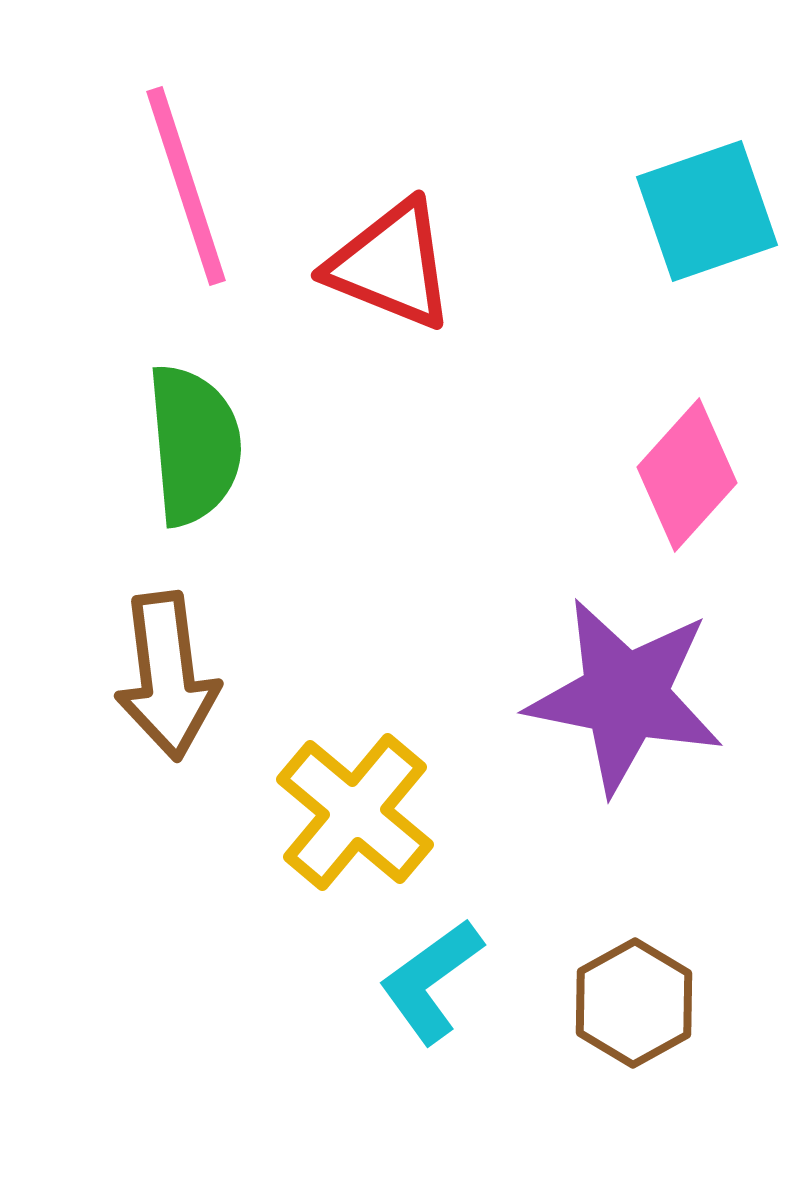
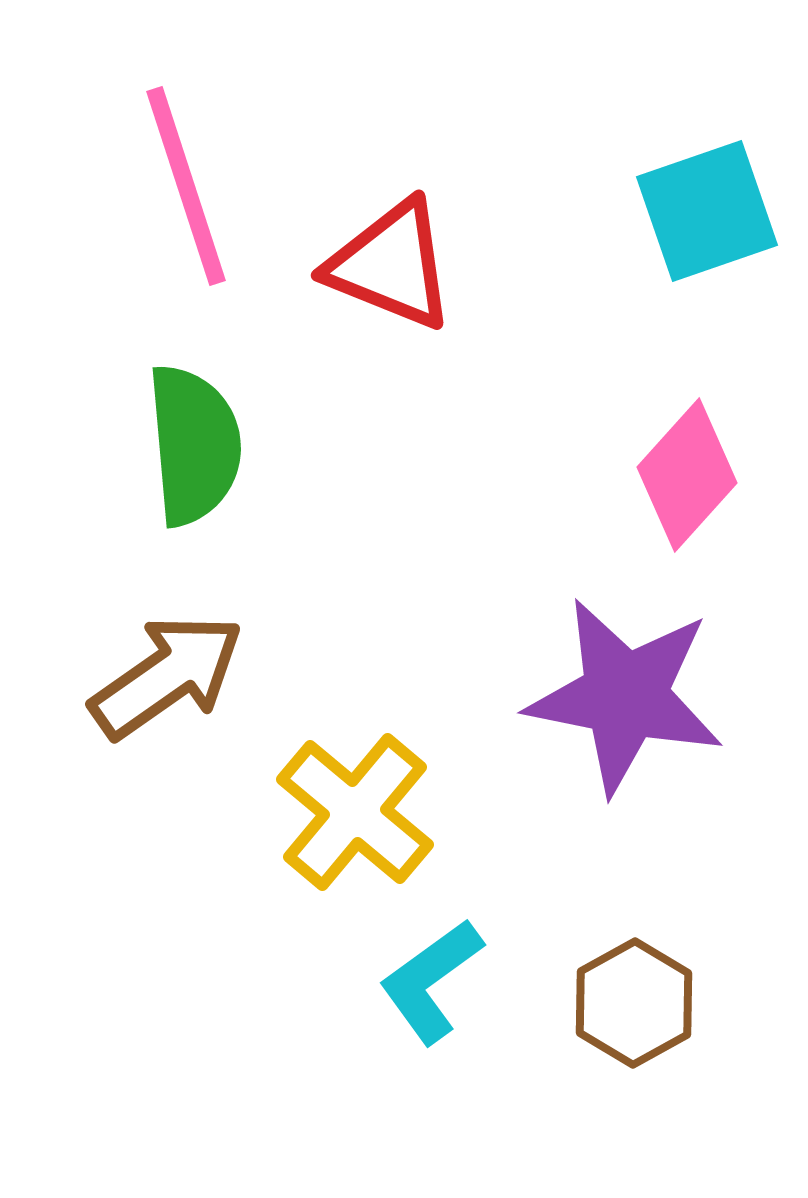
brown arrow: rotated 118 degrees counterclockwise
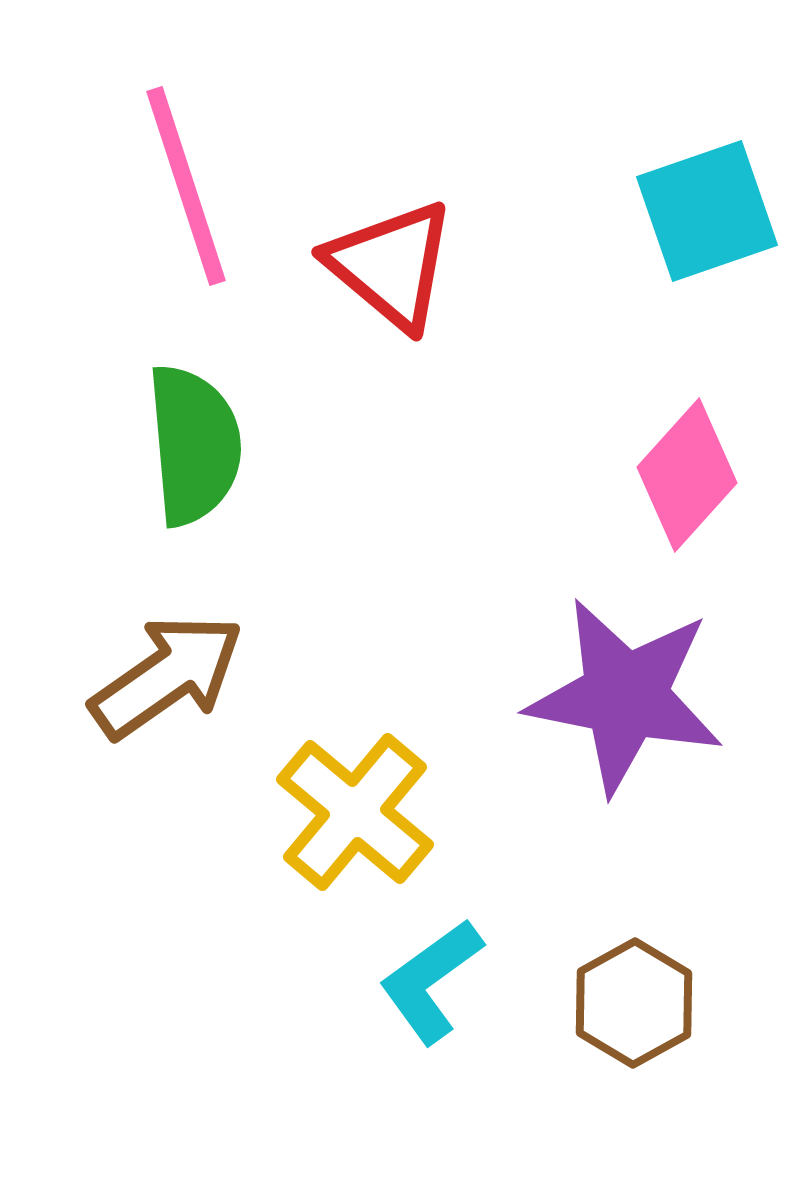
red triangle: rotated 18 degrees clockwise
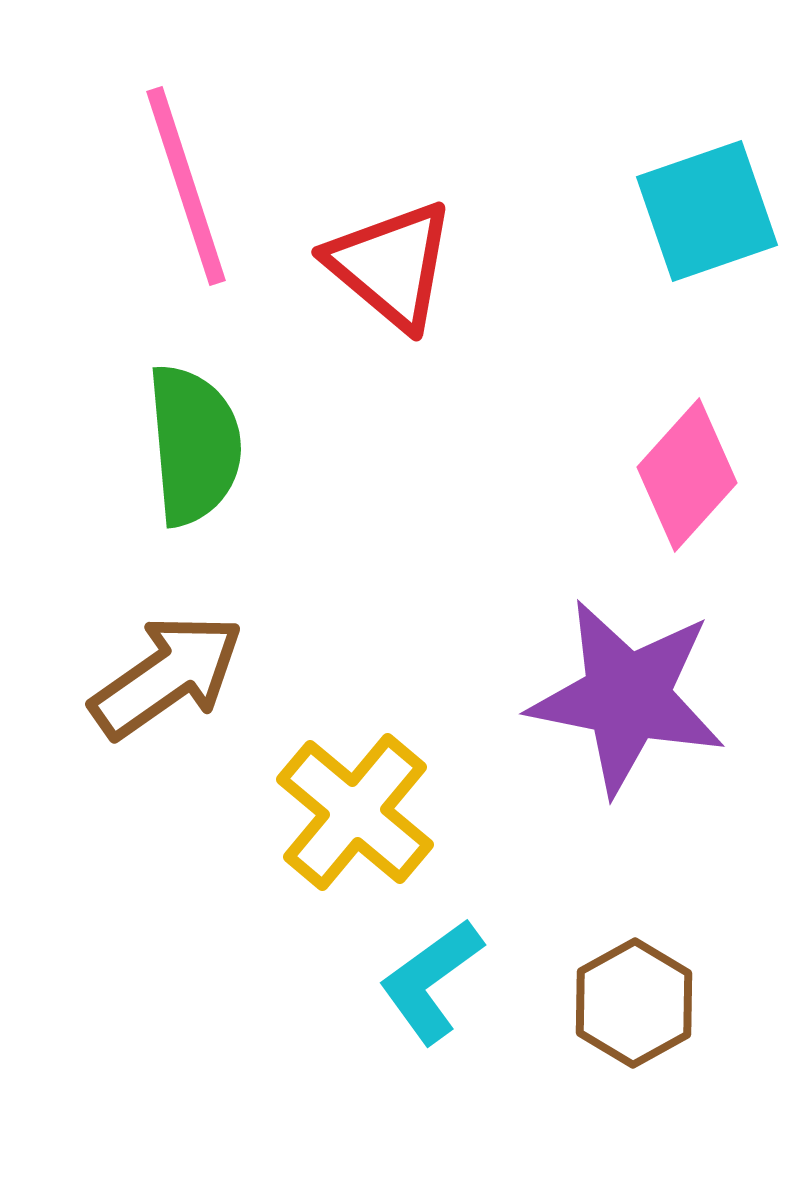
purple star: moved 2 px right, 1 px down
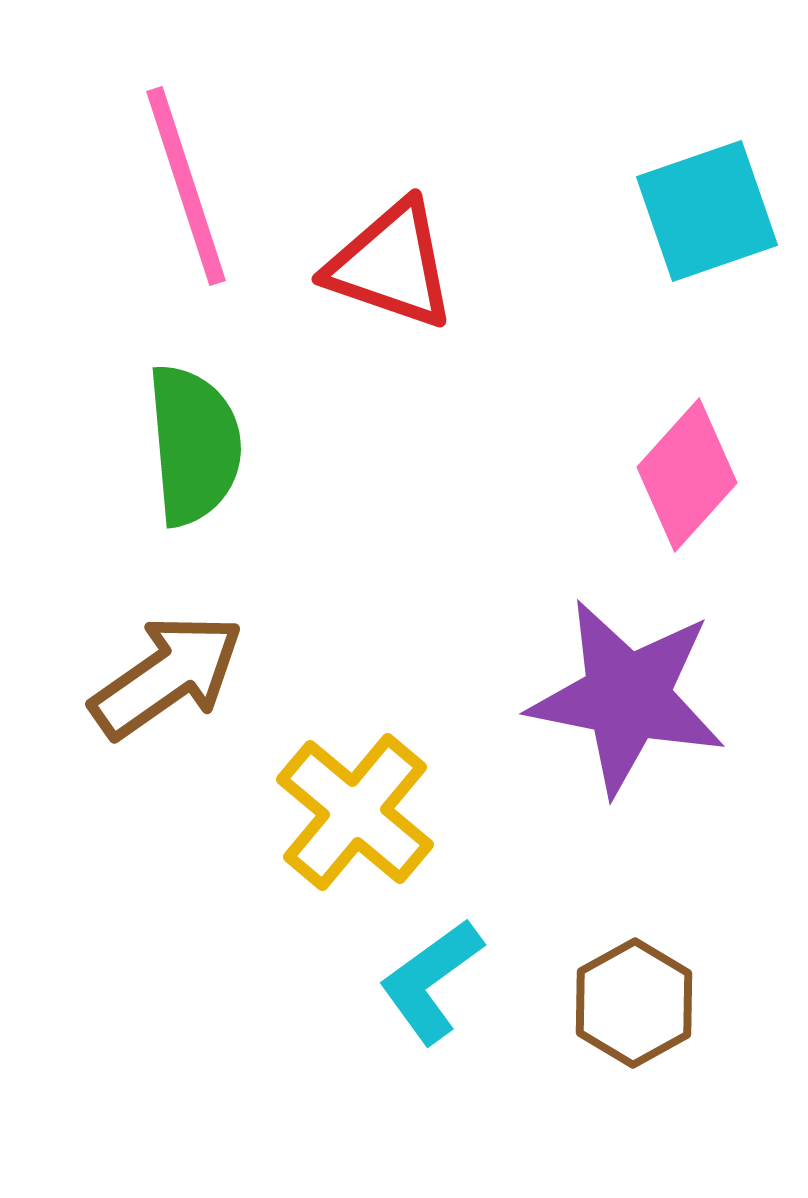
red triangle: rotated 21 degrees counterclockwise
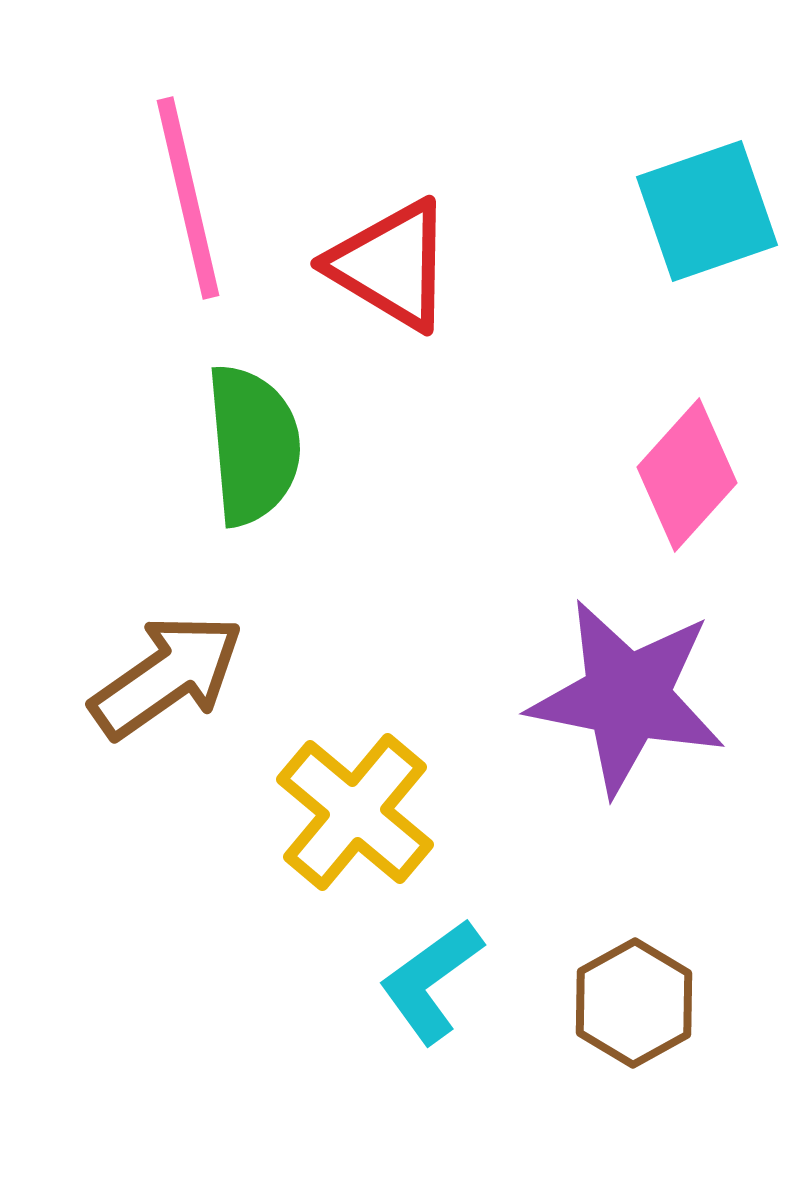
pink line: moved 2 px right, 12 px down; rotated 5 degrees clockwise
red triangle: rotated 12 degrees clockwise
green semicircle: moved 59 px right
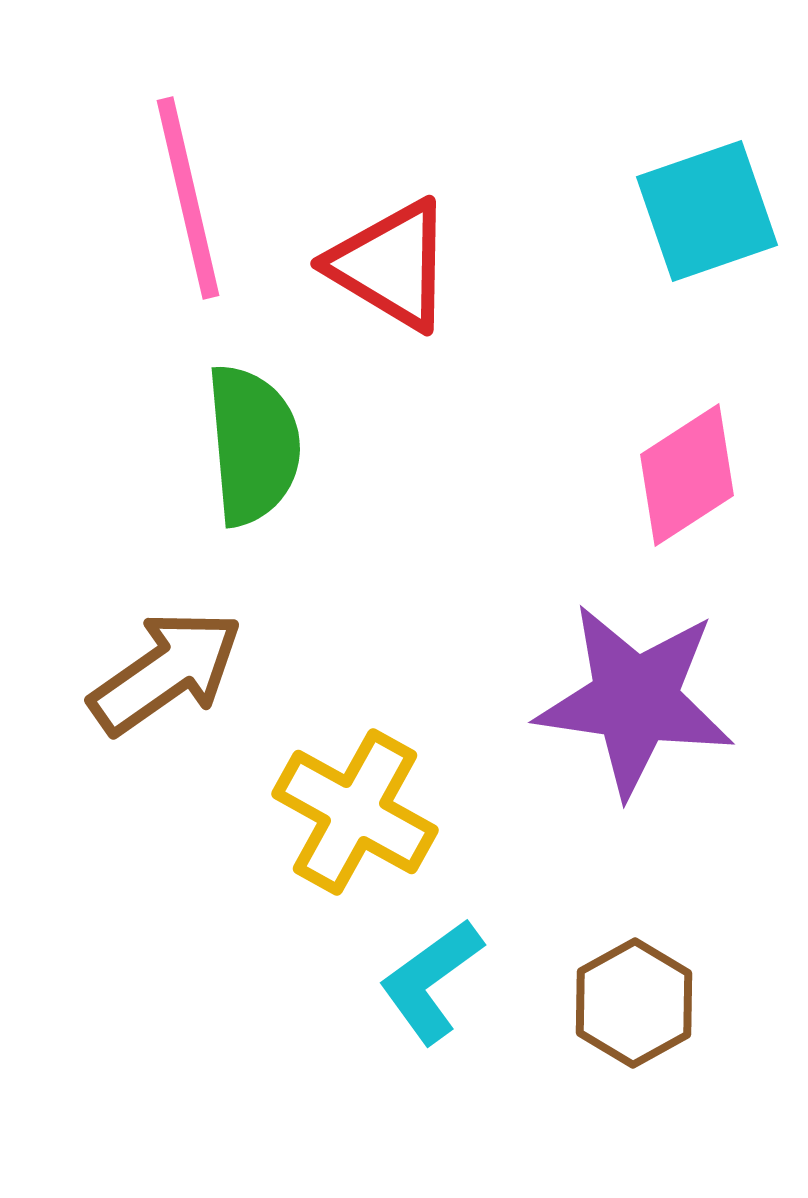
pink diamond: rotated 15 degrees clockwise
brown arrow: moved 1 px left, 4 px up
purple star: moved 8 px right, 3 px down; rotated 3 degrees counterclockwise
yellow cross: rotated 11 degrees counterclockwise
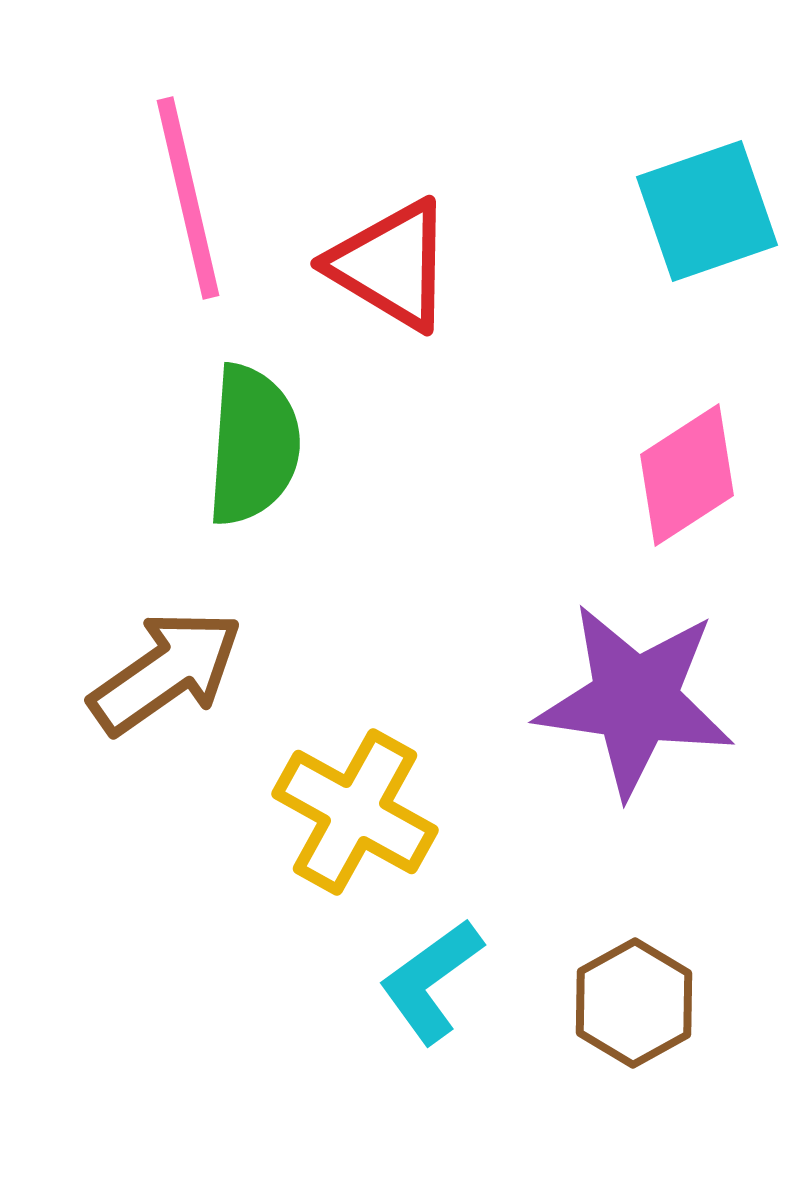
green semicircle: rotated 9 degrees clockwise
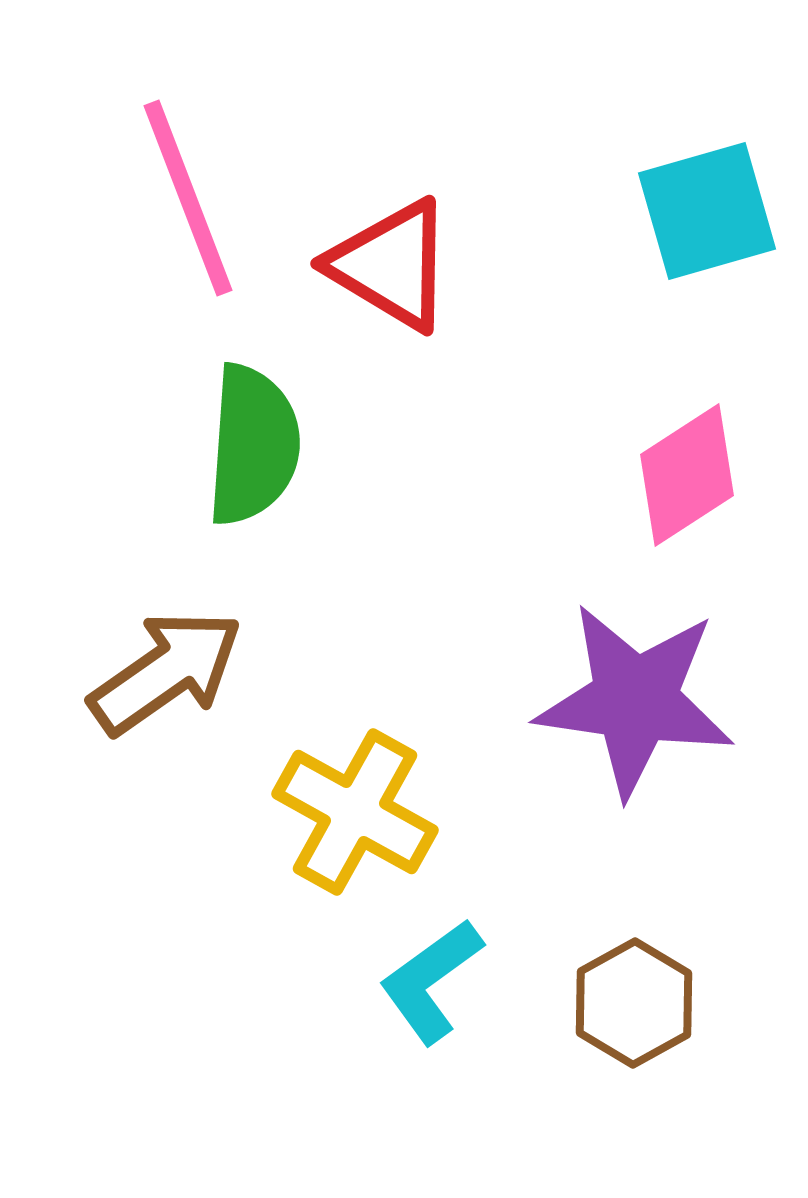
pink line: rotated 8 degrees counterclockwise
cyan square: rotated 3 degrees clockwise
